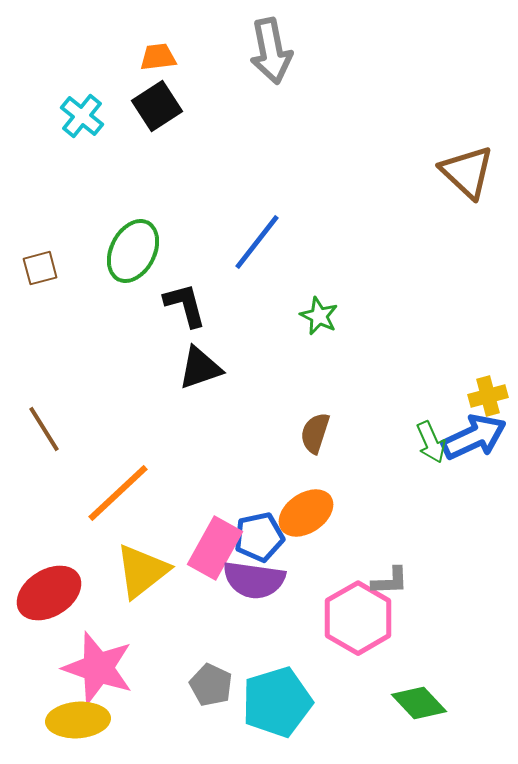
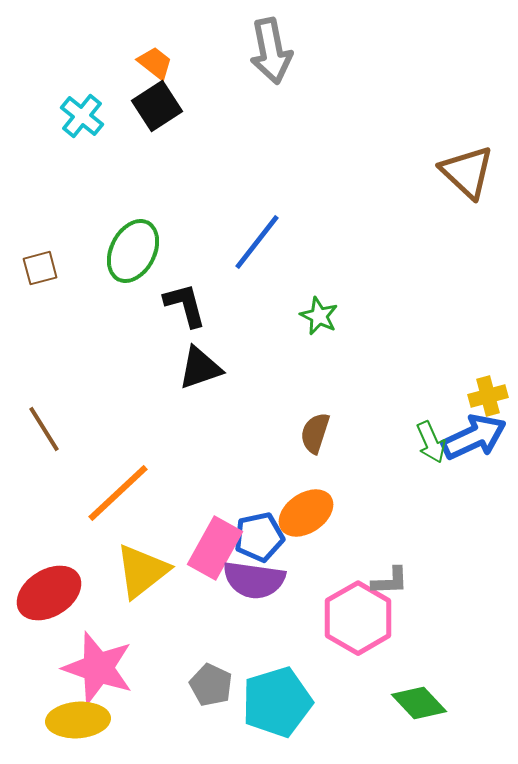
orange trapezoid: moved 3 px left, 6 px down; rotated 45 degrees clockwise
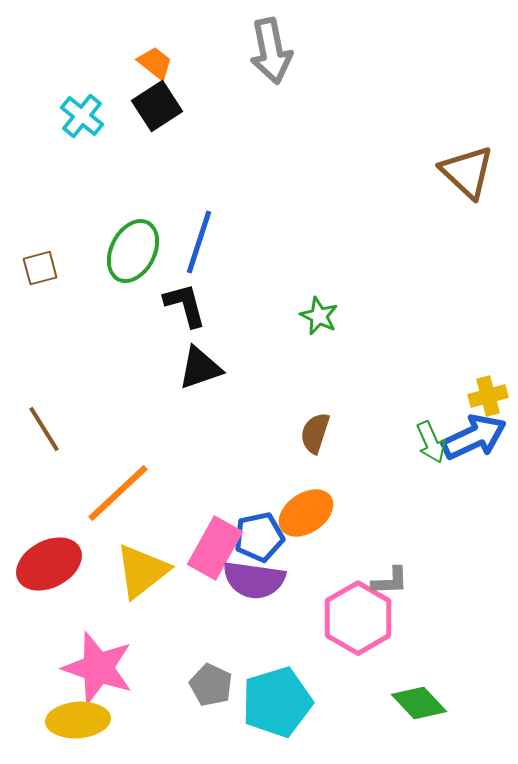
blue line: moved 58 px left; rotated 20 degrees counterclockwise
red ellipse: moved 29 px up; rotated 4 degrees clockwise
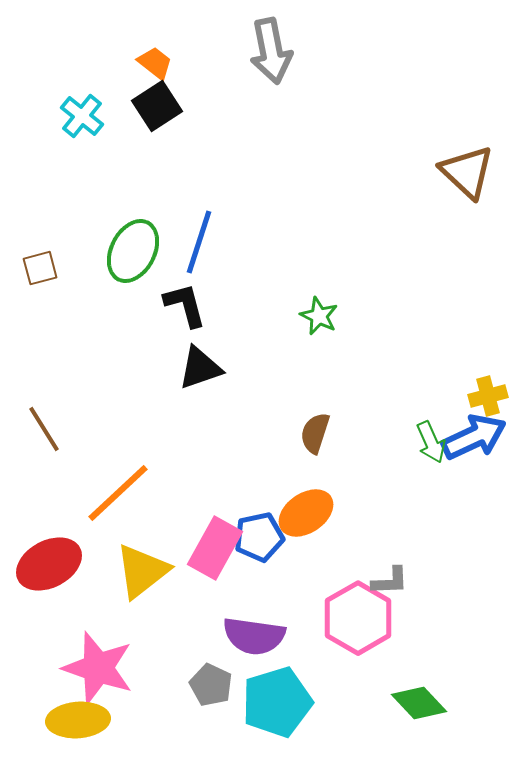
purple semicircle: moved 56 px down
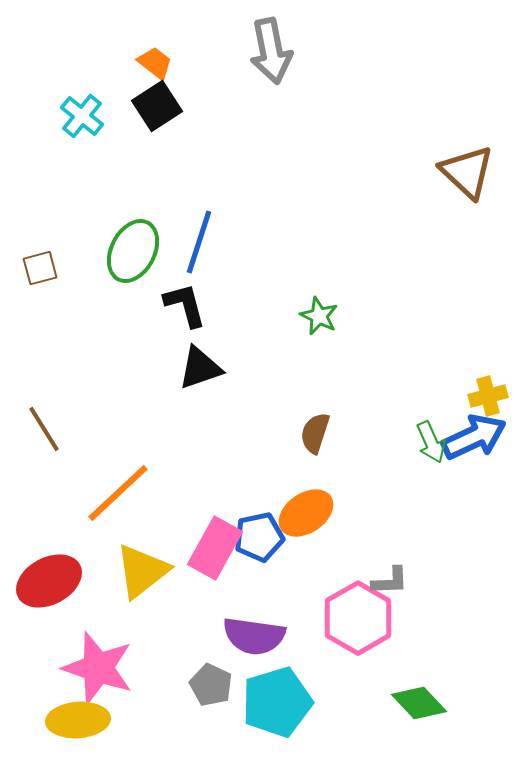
red ellipse: moved 17 px down
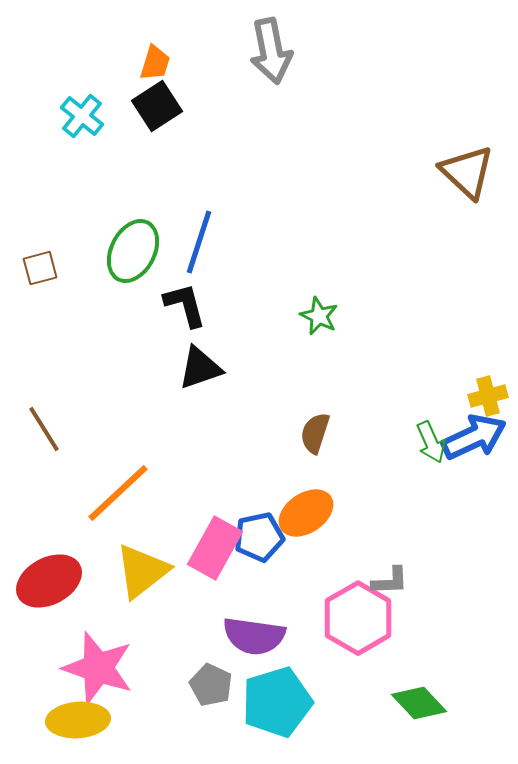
orange trapezoid: rotated 69 degrees clockwise
